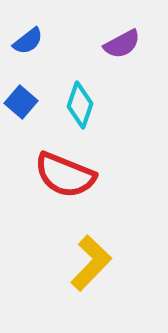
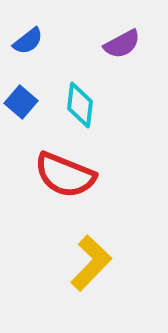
cyan diamond: rotated 12 degrees counterclockwise
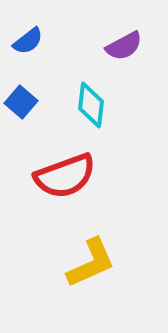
purple semicircle: moved 2 px right, 2 px down
cyan diamond: moved 11 px right
red semicircle: moved 1 px down; rotated 42 degrees counterclockwise
yellow L-shape: rotated 22 degrees clockwise
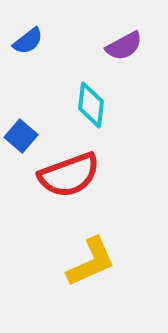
blue square: moved 34 px down
red semicircle: moved 4 px right, 1 px up
yellow L-shape: moved 1 px up
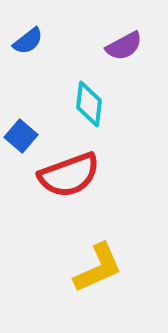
cyan diamond: moved 2 px left, 1 px up
yellow L-shape: moved 7 px right, 6 px down
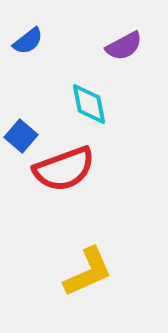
cyan diamond: rotated 18 degrees counterclockwise
red semicircle: moved 5 px left, 6 px up
yellow L-shape: moved 10 px left, 4 px down
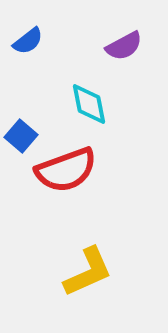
red semicircle: moved 2 px right, 1 px down
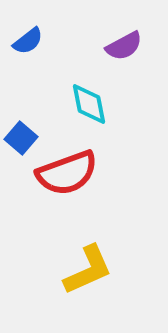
blue square: moved 2 px down
red semicircle: moved 1 px right, 3 px down
yellow L-shape: moved 2 px up
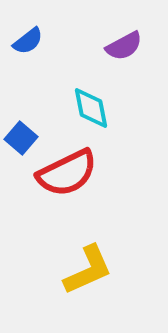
cyan diamond: moved 2 px right, 4 px down
red semicircle: rotated 6 degrees counterclockwise
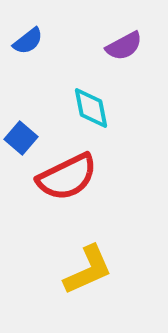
red semicircle: moved 4 px down
